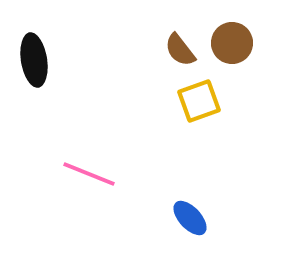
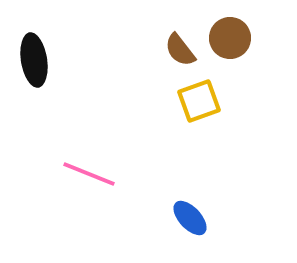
brown circle: moved 2 px left, 5 px up
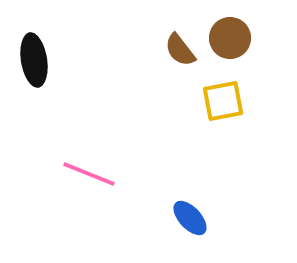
yellow square: moved 24 px right; rotated 9 degrees clockwise
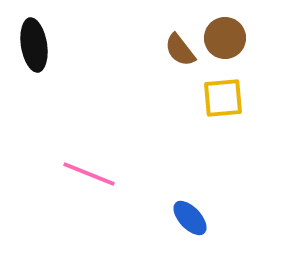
brown circle: moved 5 px left
black ellipse: moved 15 px up
yellow square: moved 3 px up; rotated 6 degrees clockwise
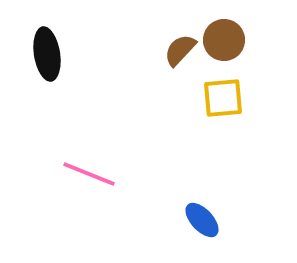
brown circle: moved 1 px left, 2 px down
black ellipse: moved 13 px right, 9 px down
brown semicircle: rotated 81 degrees clockwise
blue ellipse: moved 12 px right, 2 px down
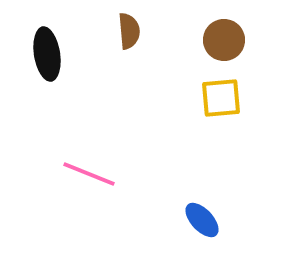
brown semicircle: moved 51 px left, 19 px up; rotated 132 degrees clockwise
yellow square: moved 2 px left
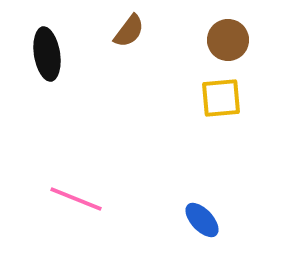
brown semicircle: rotated 42 degrees clockwise
brown circle: moved 4 px right
pink line: moved 13 px left, 25 px down
